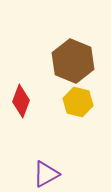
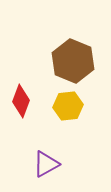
yellow hexagon: moved 10 px left, 4 px down; rotated 20 degrees counterclockwise
purple triangle: moved 10 px up
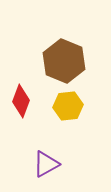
brown hexagon: moved 9 px left
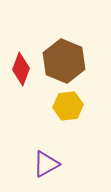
red diamond: moved 32 px up
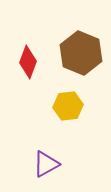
brown hexagon: moved 17 px right, 8 px up
red diamond: moved 7 px right, 7 px up
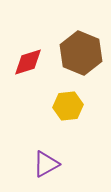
red diamond: rotated 52 degrees clockwise
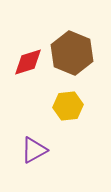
brown hexagon: moved 9 px left
purple triangle: moved 12 px left, 14 px up
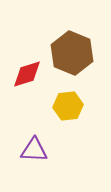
red diamond: moved 1 px left, 12 px down
purple triangle: rotated 32 degrees clockwise
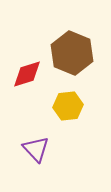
purple triangle: moved 2 px right, 1 px up; rotated 44 degrees clockwise
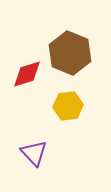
brown hexagon: moved 2 px left
purple triangle: moved 2 px left, 4 px down
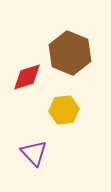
red diamond: moved 3 px down
yellow hexagon: moved 4 px left, 4 px down
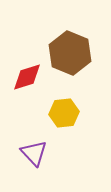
yellow hexagon: moved 3 px down
